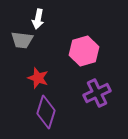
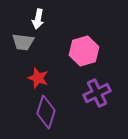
gray trapezoid: moved 1 px right, 2 px down
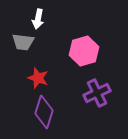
purple diamond: moved 2 px left
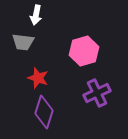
white arrow: moved 2 px left, 4 px up
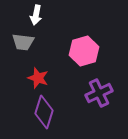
purple cross: moved 2 px right
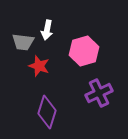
white arrow: moved 11 px right, 15 px down
red star: moved 1 px right, 12 px up
purple diamond: moved 3 px right
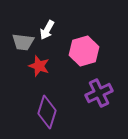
white arrow: rotated 18 degrees clockwise
